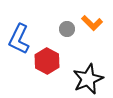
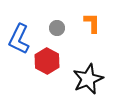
orange L-shape: rotated 135 degrees counterclockwise
gray circle: moved 10 px left, 1 px up
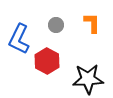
gray circle: moved 1 px left, 3 px up
black star: rotated 20 degrees clockwise
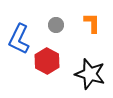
black star: moved 2 px right, 5 px up; rotated 20 degrees clockwise
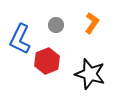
orange L-shape: rotated 35 degrees clockwise
blue L-shape: moved 1 px right
red hexagon: rotated 10 degrees clockwise
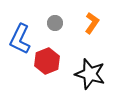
gray circle: moved 1 px left, 2 px up
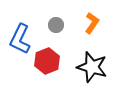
gray circle: moved 1 px right, 2 px down
black star: moved 2 px right, 7 px up
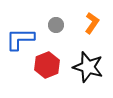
blue L-shape: rotated 64 degrees clockwise
red hexagon: moved 4 px down
black star: moved 4 px left
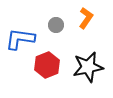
orange L-shape: moved 6 px left, 5 px up
blue L-shape: rotated 8 degrees clockwise
black star: rotated 28 degrees counterclockwise
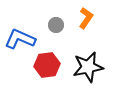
blue L-shape: rotated 16 degrees clockwise
red hexagon: rotated 15 degrees clockwise
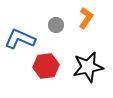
red hexagon: moved 1 px left, 1 px down
